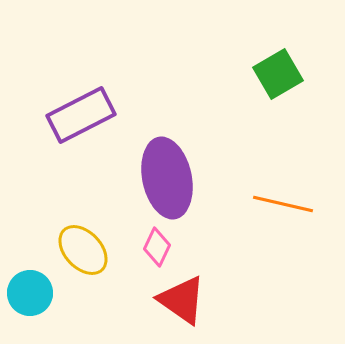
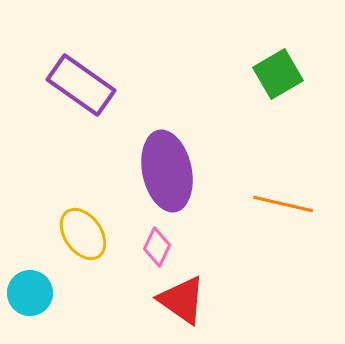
purple rectangle: moved 30 px up; rotated 62 degrees clockwise
purple ellipse: moved 7 px up
yellow ellipse: moved 16 px up; rotated 8 degrees clockwise
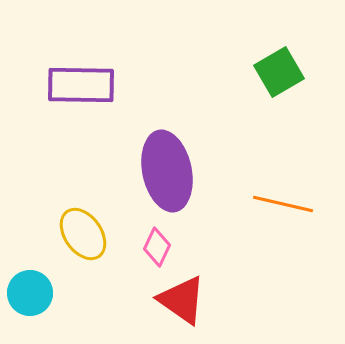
green square: moved 1 px right, 2 px up
purple rectangle: rotated 34 degrees counterclockwise
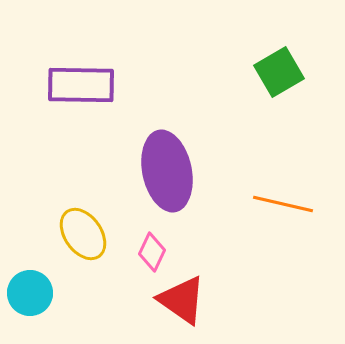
pink diamond: moved 5 px left, 5 px down
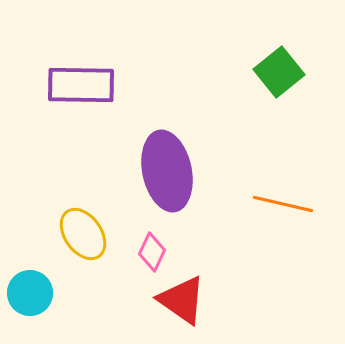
green square: rotated 9 degrees counterclockwise
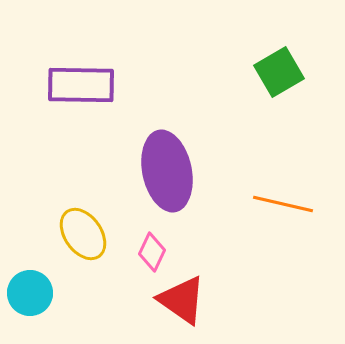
green square: rotated 9 degrees clockwise
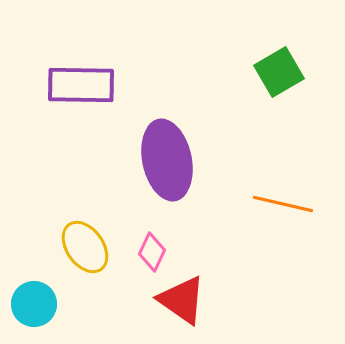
purple ellipse: moved 11 px up
yellow ellipse: moved 2 px right, 13 px down
cyan circle: moved 4 px right, 11 px down
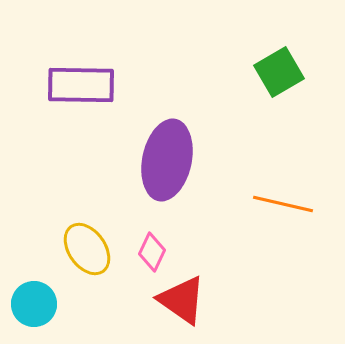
purple ellipse: rotated 24 degrees clockwise
yellow ellipse: moved 2 px right, 2 px down
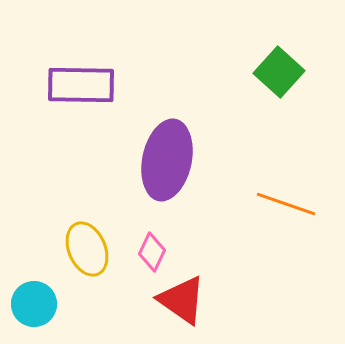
green square: rotated 18 degrees counterclockwise
orange line: moved 3 px right; rotated 6 degrees clockwise
yellow ellipse: rotated 12 degrees clockwise
